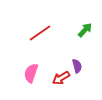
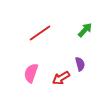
purple semicircle: moved 3 px right, 2 px up
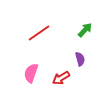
red line: moved 1 px left
purple semicircle: moved 5 px up
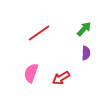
green arrow: moved 1 px left, 1 px up
purple semicircle: moved 6 px right, 6 px up; rotated 16 degrees clockwise
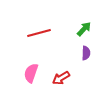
red line: rotated 20 degrees clockwise
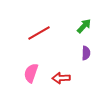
green arrow: moved 3 px up
red line: rotated 15 degrees counterclockwise
red arrow: rotated 30 degrees clockwise
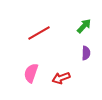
red arrow: rotated 18 degrees counterclockwise
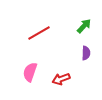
pink semicircle: moved 1 px left, 1 px up
red arrow: moved 1 px down
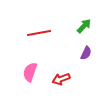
red line: rotated 20 degrees clockwise
purple semicircle: rotated 24 degrees clockwise
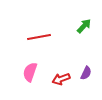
red line: moved 4 px down
purple semicircle: moved 20 px down
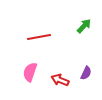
red arrow: moved 1 px left, 1 px down; rotated 42 degrees clockwise
